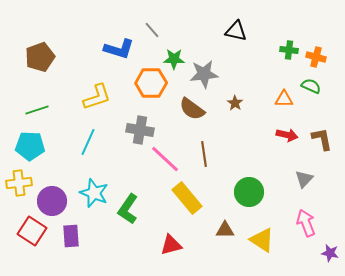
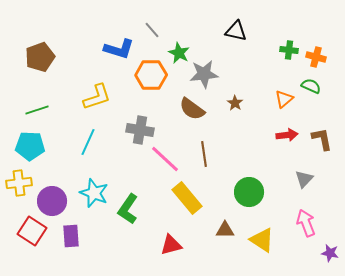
green star: moved 5 px right, 6 px up; rotated 25 degrees clockwise
orange hexagon: moved 8 px up
orange triangle: rotated 42 degrees counterclockwise
red arrow: rotated 20 degrees counterclockwise
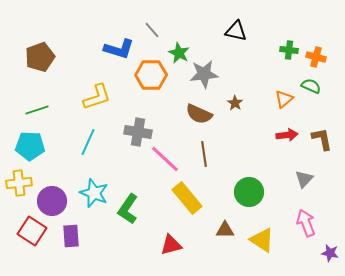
brown semicircle: moved 7 px right, 5 px down; rotated 12 degrees counterclockwise
gray cross: moved 2 px left, 2 px down
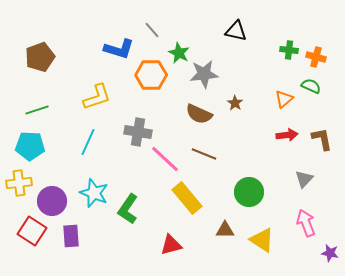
brown line: rotated 60 degrees counterclockwise
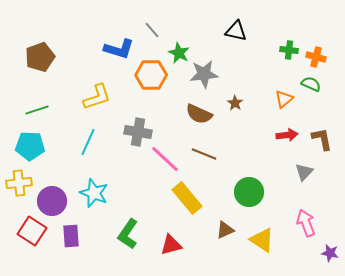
green semicircle: moved 2 px up
gray triangle: moved 7 px up
green L-shape: moved 25 px down
brown triangle: rotated 24 degrees counterclockwise
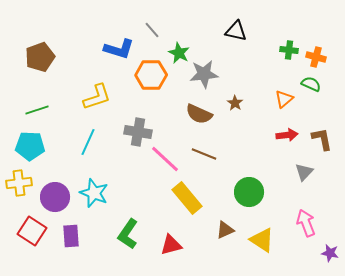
purple circle: moved 3 px right, 4 px up
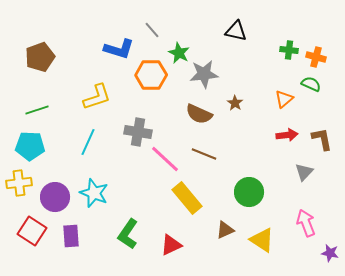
red triangle: rotated 10 degrees counterclockwise
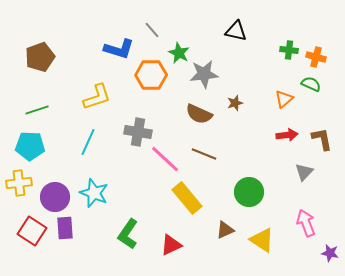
brown star: rotated 21 degrees clockwise
purple rectangle: moved 6 px left, 8 px up
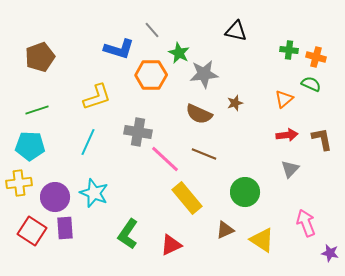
gray triangle: moved 14 px left, 3 px up
green circle: moved 4 px left
